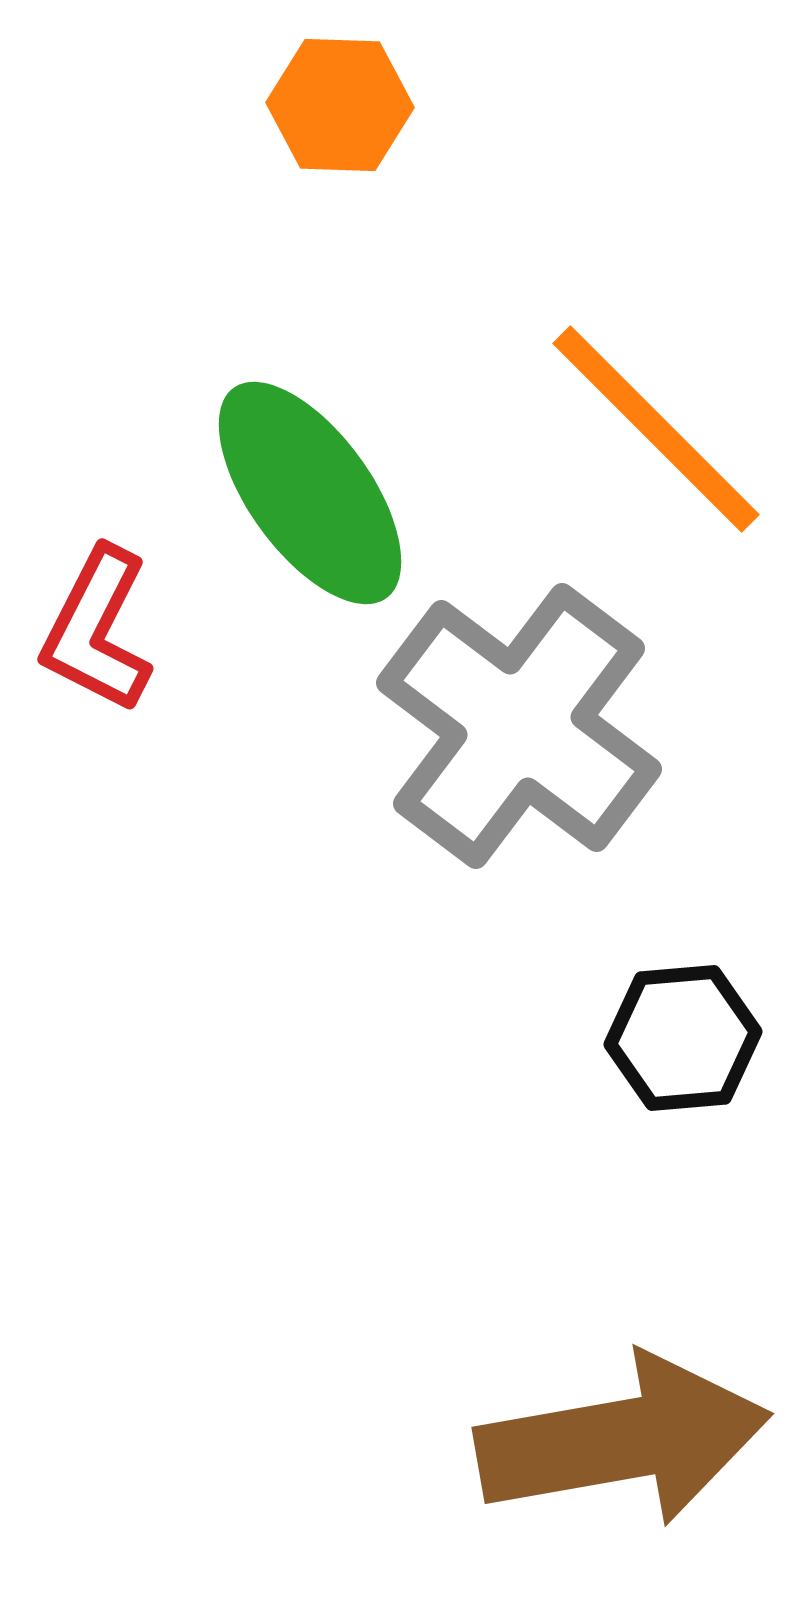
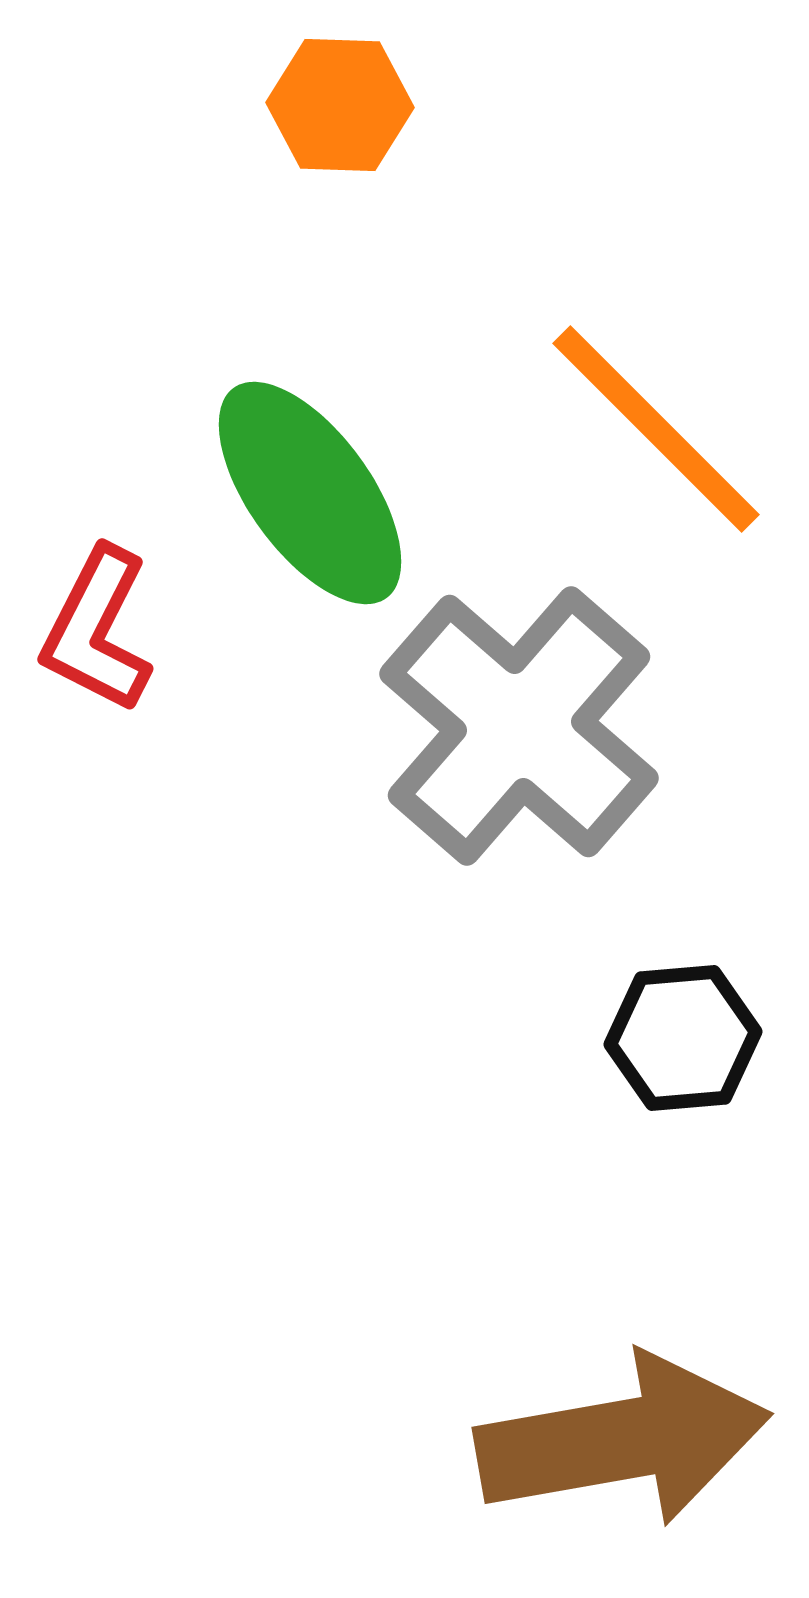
gray cross: rotated 4 degrees clockwise
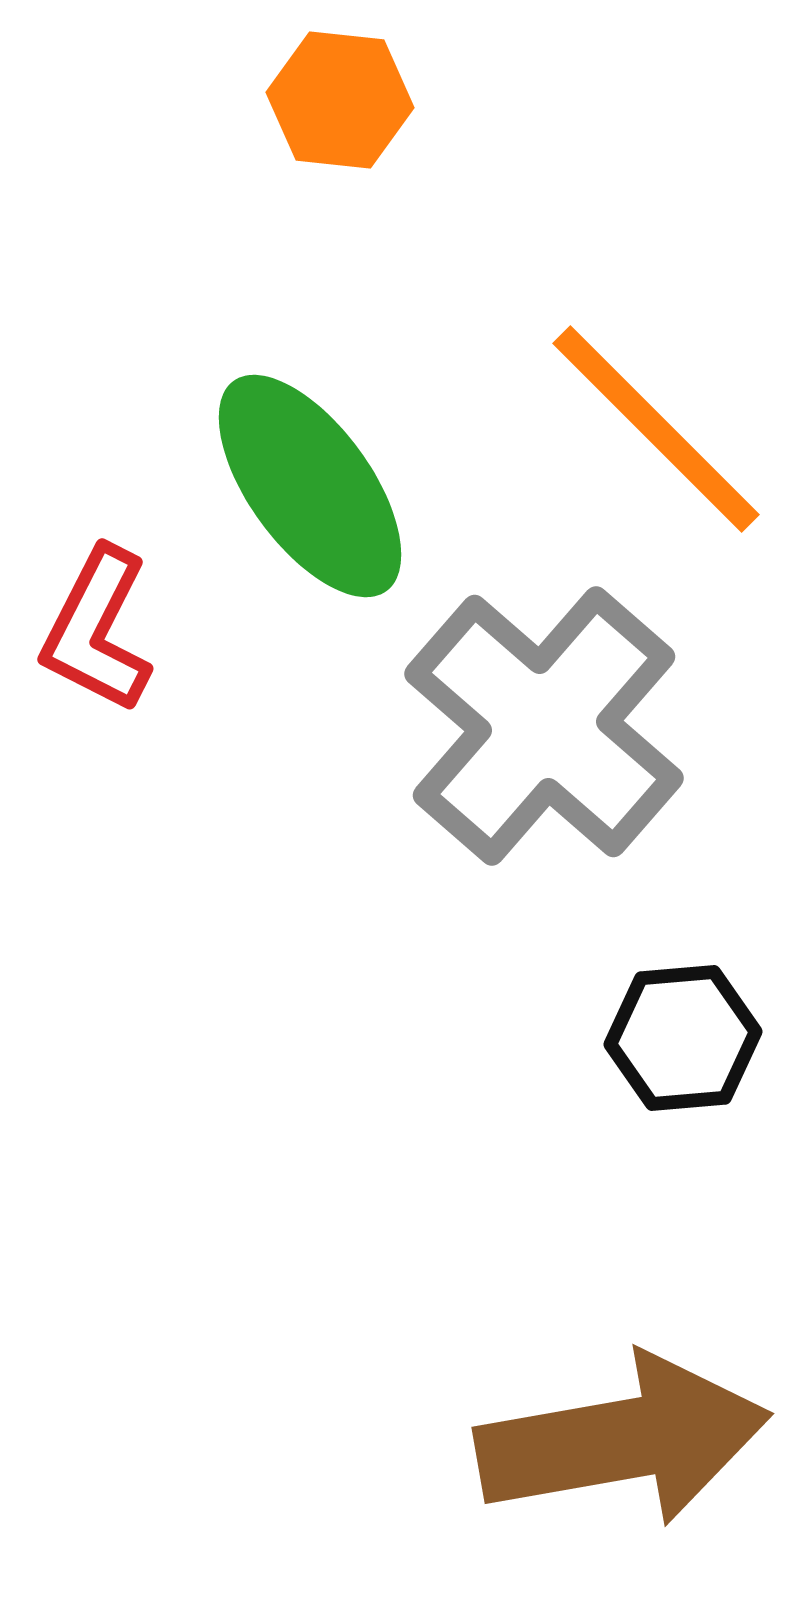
orange hexagon: moved 5 px up; rotated 4 degrees clockwise
green ellipse: moved 7 px up
gray cross: moved 25 px right
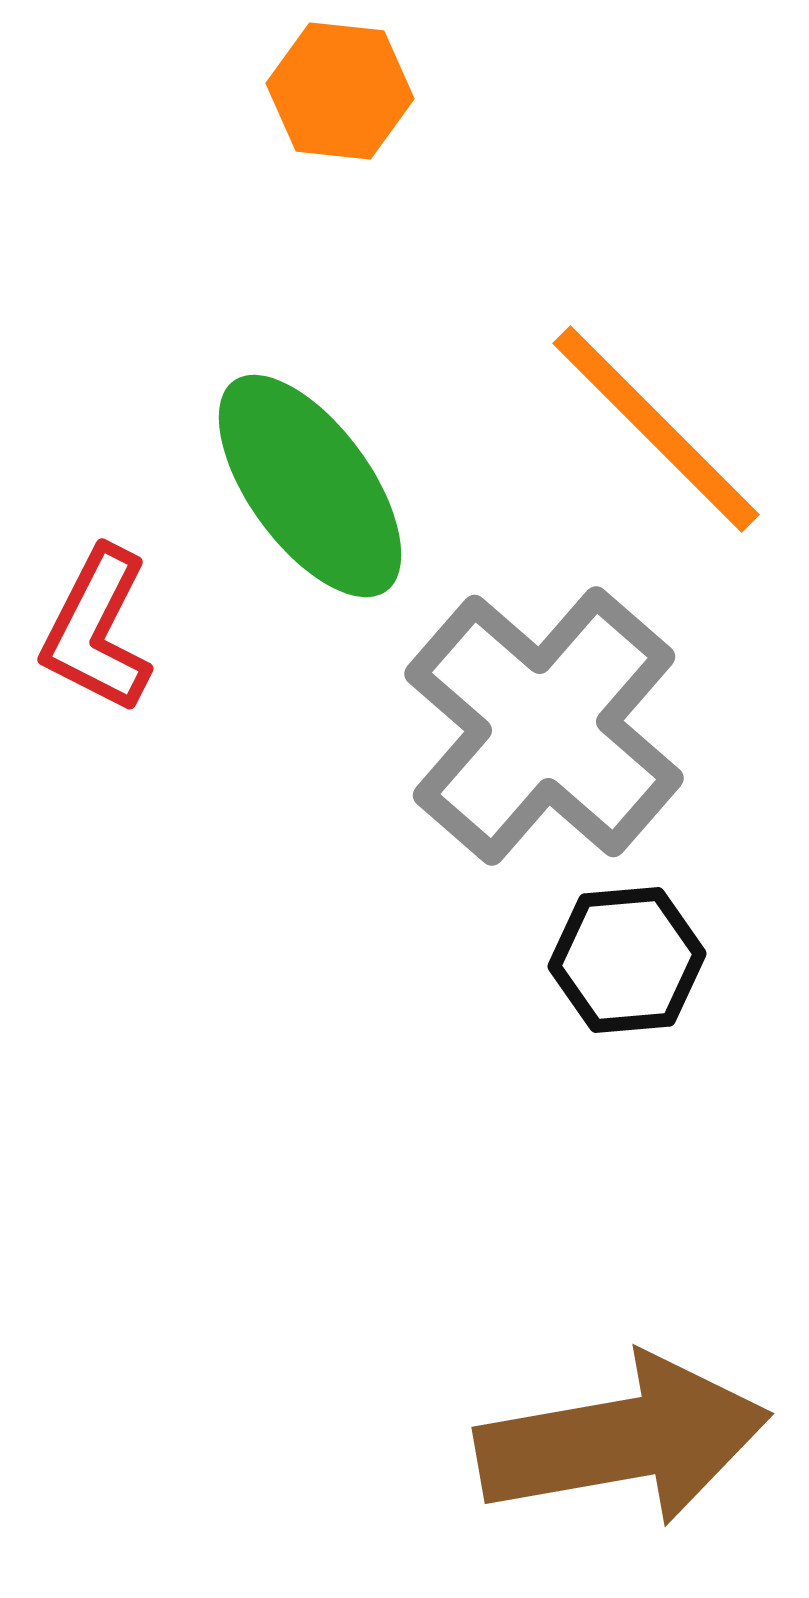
orange hexagon: moved 9 px up
black hexagon: moved 56 px left, 78 px up
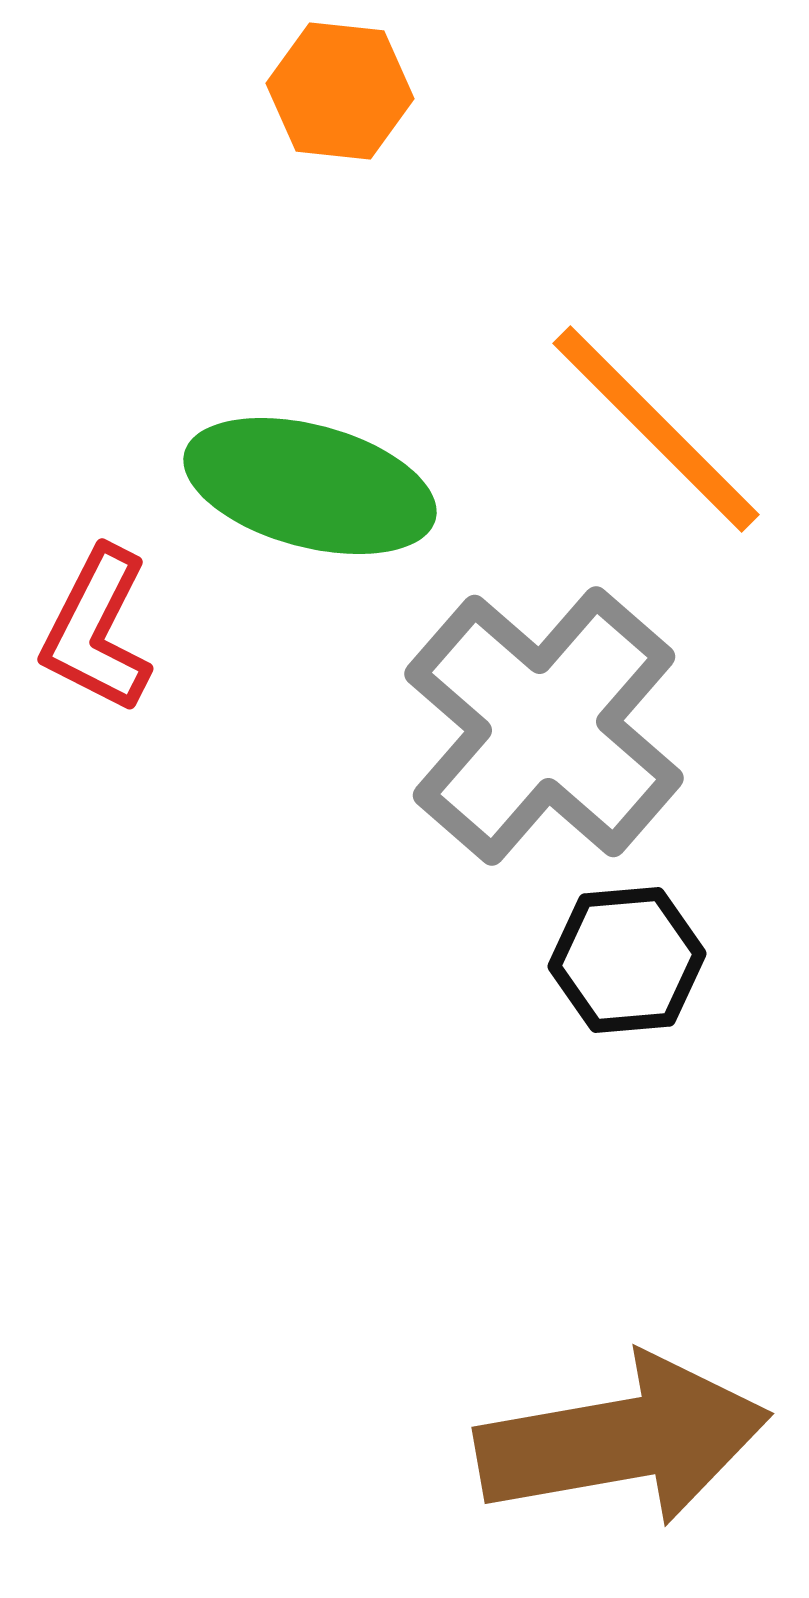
green ellipse: rotated 39 degrees counterclockwise
